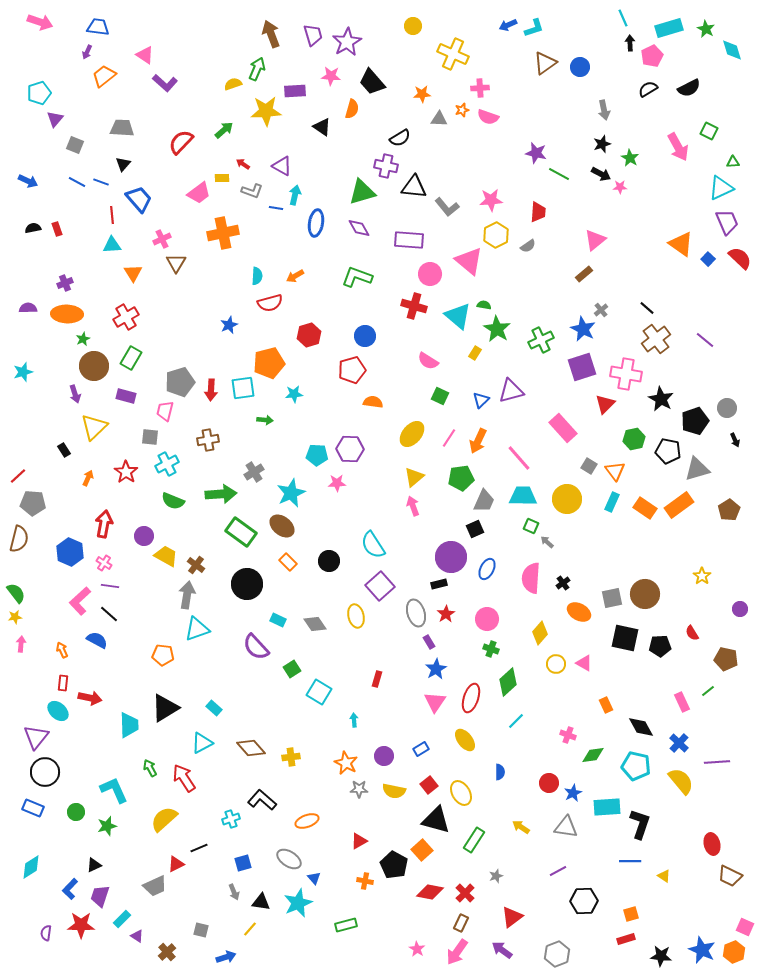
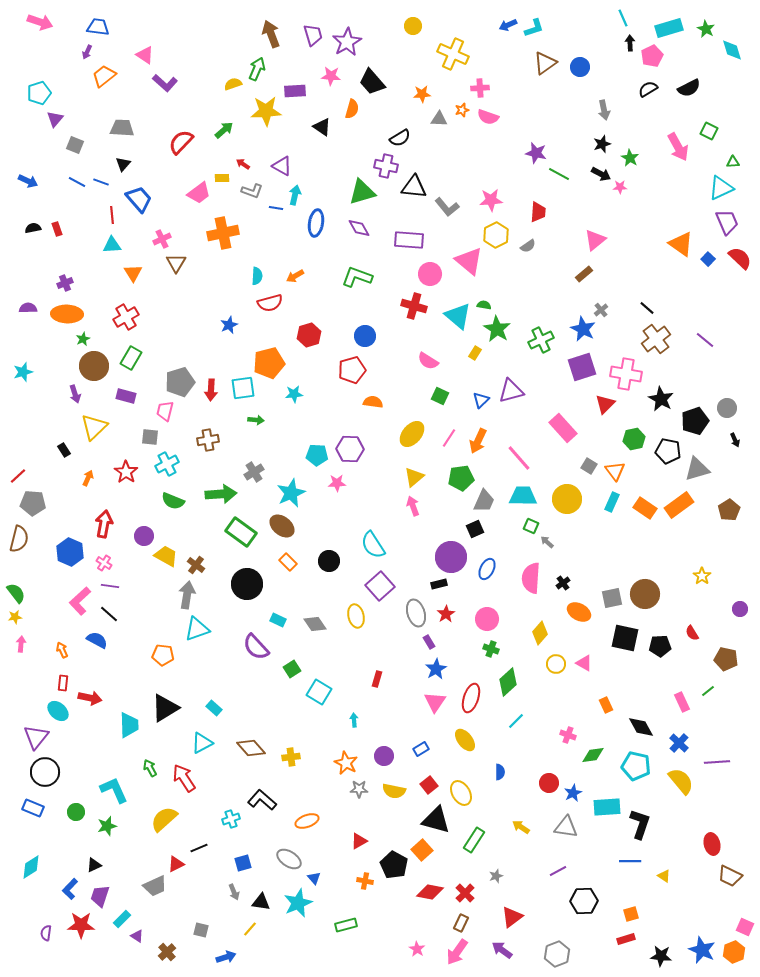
green arrow at (265, 420): moved 9 px left
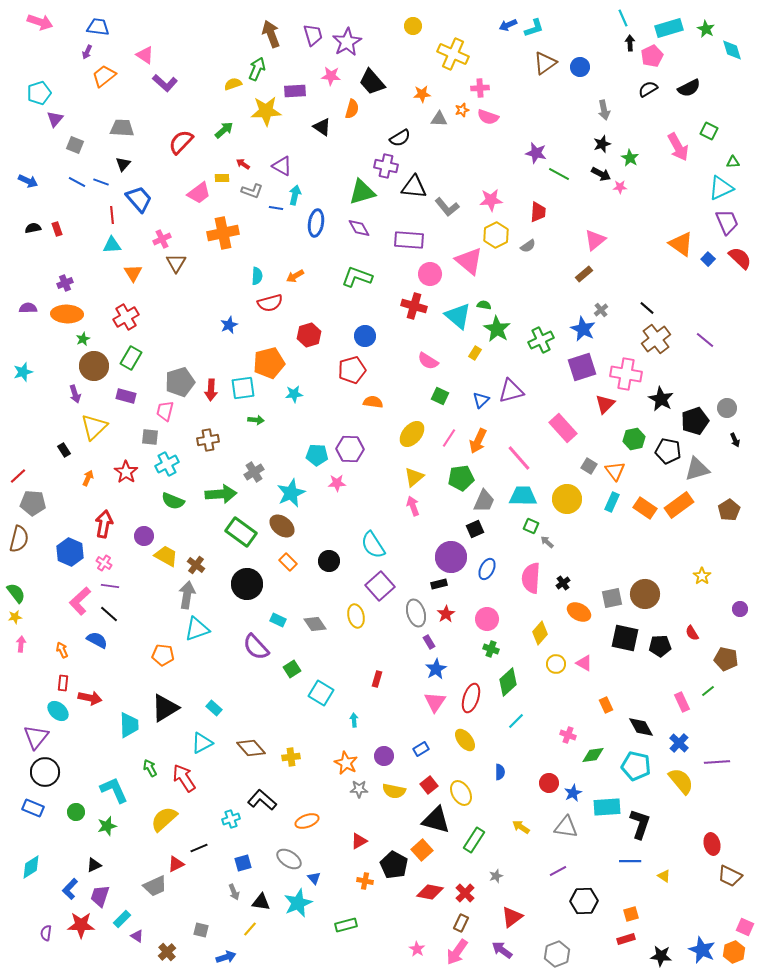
cyan square at (319, 692): moved 2 px right, 1 px down
